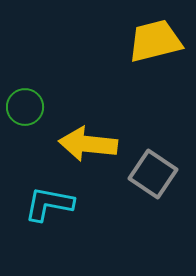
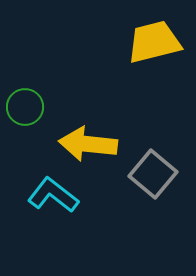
yellow trapezoid: moved 1 px left, 1 px down
gray square: rotated 6 degrees clockwise
cyan L-shape: moved 4 px right, 9 px up; rotated 27 degrees clockwise
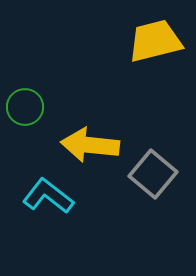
yellow trapezoid: moved 1 px right, 1 px up
yellow arrow: moved 2 px right, 1 px down
cyan L-shape: moved 5 px left, 1 px down
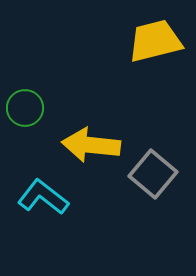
green circle: moved 1 px down
yellow arrow: moved 1 px right
cyan L-shape: moved 5 px left, 1 px down
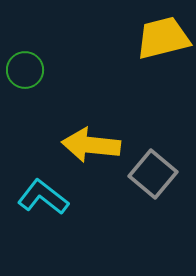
yellow trapezoid: moved 8 px right, 3 px up
green circle: moved 38 px up
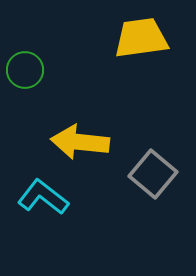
yellow trapezoid: moved 22 px left; rotated 6 degrees clockwise
yellow arrow: moved 11 px left, 3 px up
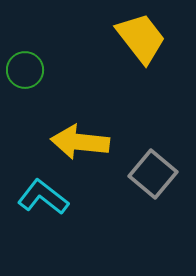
yellow trapezoid: rotated 60 degrees clockwise
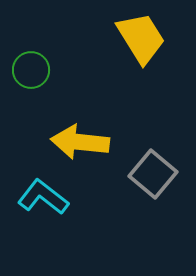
yellow trapezoid: rotated 6 degrees clockwise
green circle: moved 6 px right
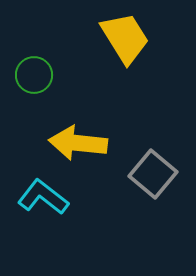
yellow trapezoid: moved 16 px left
green circle: moved 3 px right, 5 px down
yellow arrow: moved 2 px left, 1 px down
